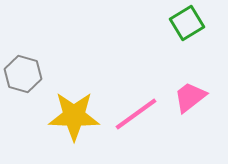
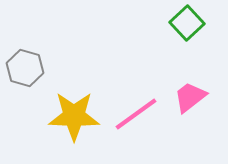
green square: rotated 12 degrees counterclockwise
gray hexagon: moved 2 px right, 6 px up
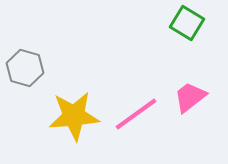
green square: rotated 16 degrees counterclockwise
yellow star: rotated 6 degrees counterclockwise
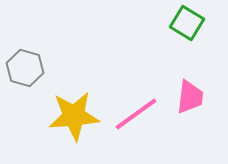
pink trapezoid: rotated 135 degrees clockwise
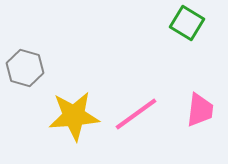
pink trapezoid: moved 10 px right, 13 px down
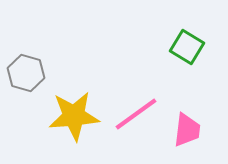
green square: moved 24 px down
gray hexagon: moved 1 px right, 5 px down
pink trapezoid: moved 13 px left, 20 px down
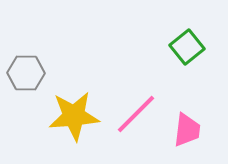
green square: rotated 20 degrees clockwise
gray hexagon: rotated 15 degrees counterclockwise
pink line: rotated 9 degrees counterclockwise
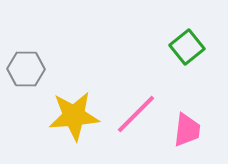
gray hexagon: moved 4 px up
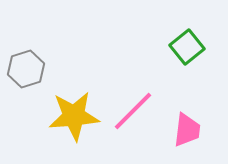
gray hexagon: rotated 18 degrees counterclockwise
pink line: moved 3 px left, 3 px up
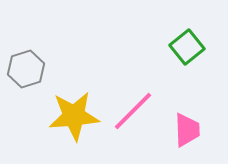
pink trapezoid: rotated 9 degrees counterclockwise
